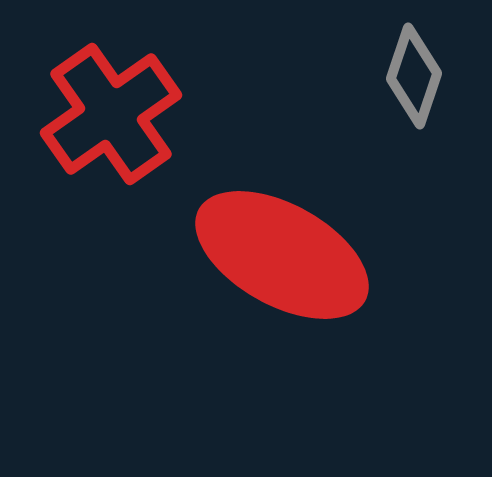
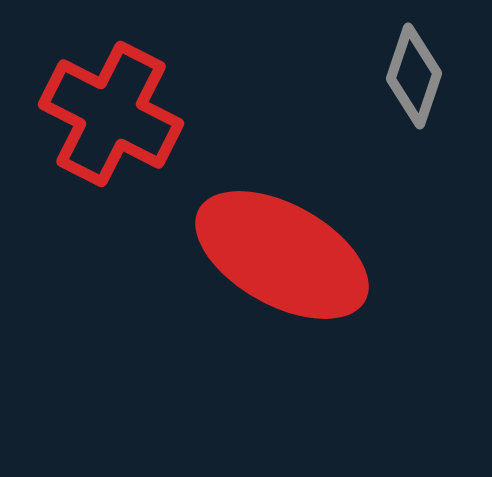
red cross: rotated 28 degrees counterclockwise
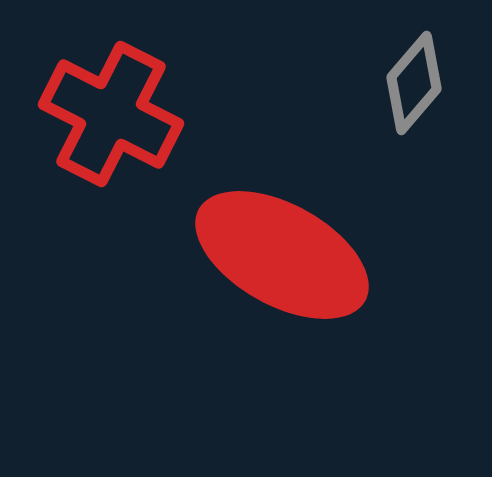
gray diamond: moved 7 px down; rotated 22 degrees clockwise
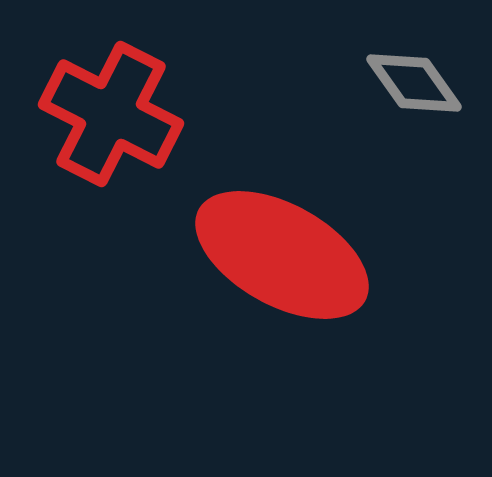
gray diamond: rotated 76 degrees counterclockwise
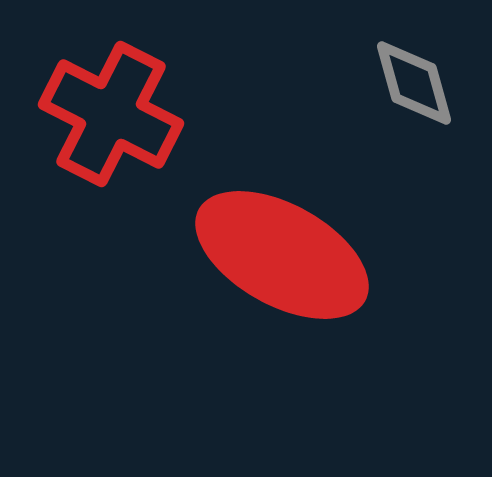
gray diamond: rotated 20 degrees clockwise
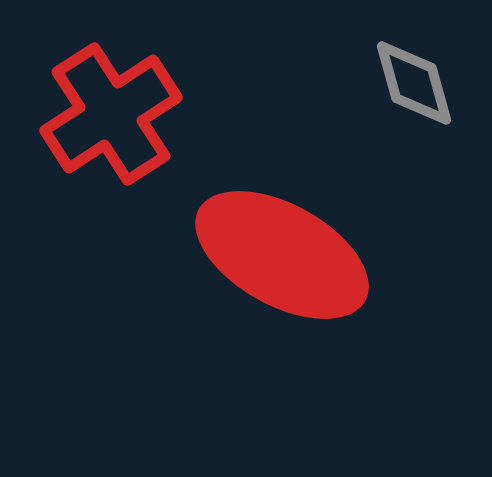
red cross: rotated 30 degrees clockwise
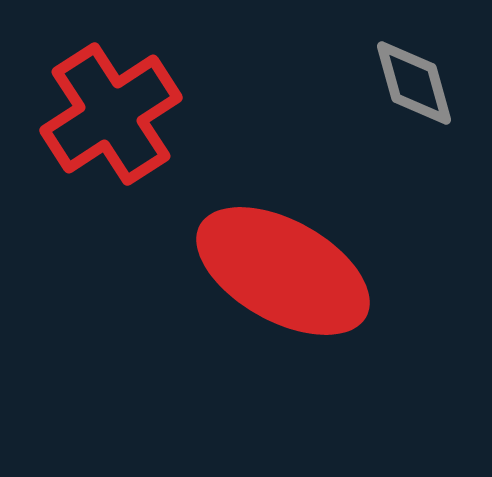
red ellipse: moved 1 px right, 16 px down
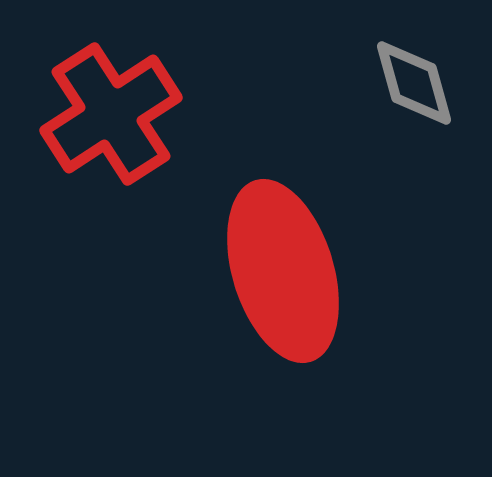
red ellipse: rotated 44 degrees clockwise
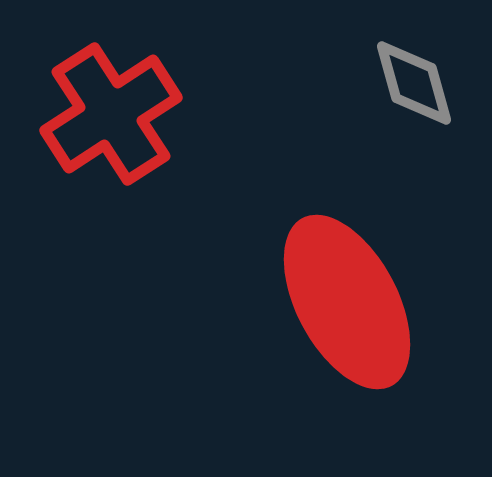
red ellipse: moved 64 px right, 31 px down; rotated 11 degrees counterclockwise
